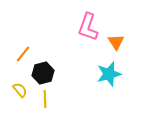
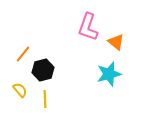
orange triangle: rotated 18 degrees counterclockwise
black hexagon: moved 3 px up
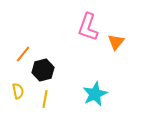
orange triangle: rotated 30 degrees clockwise
cyan star: moved 14 px left, 20 px down; rotated 10 degrees counterclockwise
yellow semicircle: moved 2 px left, 1 px down; rotated 28 degrees clockwise
yellow line: rotated 12 degrees clockwise
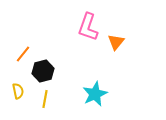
black hexagon: moved 1 px down
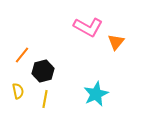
pink L-shape: rotated 80 degrees counterclockwise
orange line: moved 1 px left, 1 px down
cyan star: moved 1 px right
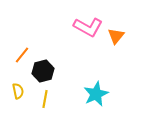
orange triangle: moved 6 px up
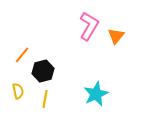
pink L-shape: moved 1 px right, 1 px up; rotated 88 degrees counterclockwise
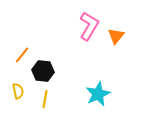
black hexagon: rotated 20 degrees clockwise
cyan star: moved 2 px right
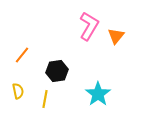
black hexagon: moved 14 px right; rotated 15 degrees counterclockwise
cyan star: rotated 10 degrees counterclockwise
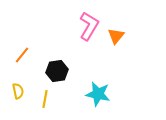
cyan star: rotated 25 degrees counterclockwise
